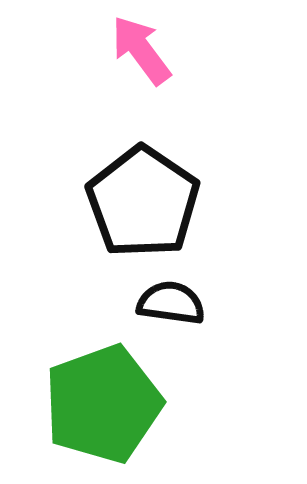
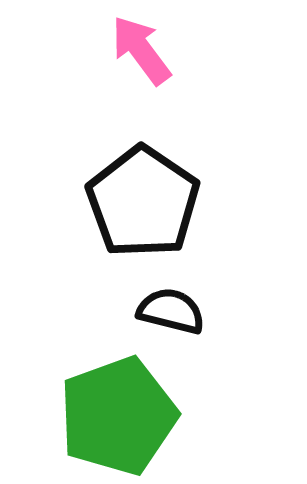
black semicircle: moved 8 px down; rotated 6 degrees clockwise
green pentagon: moved 15 px right, 12 px down
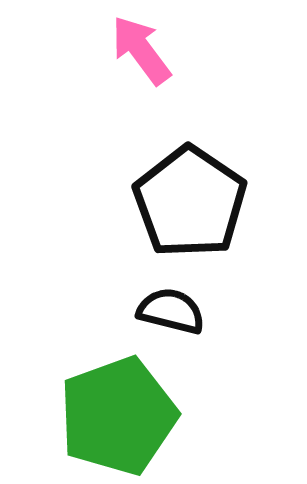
black pentagon: moved 47 px right
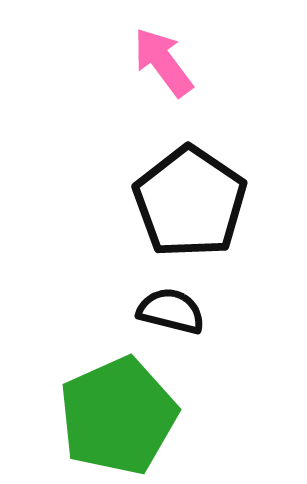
pink arrow: moved 22 px right, 12 px down
green pentagon: rotated 4 degrees counterclockwise
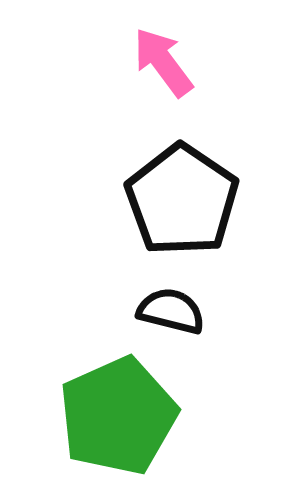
black pentagon: moved 8 px left, 2 px up
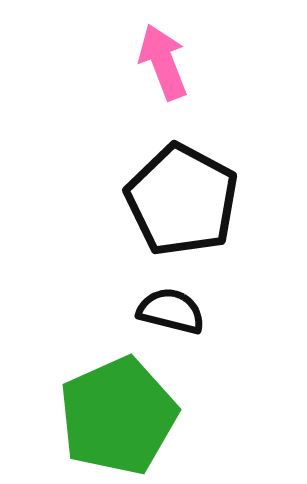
pink arrow: rotated 16 degrees clockwise
black pentagon: rotated 6 degrees counterclockwise
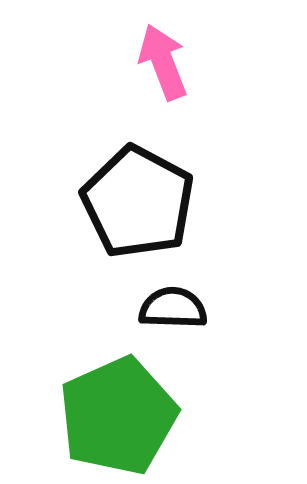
black pentagon: moved 44 px left, 2 px down
black semicircle: moved 2 px right, 3 px up; rotated 12 degrees counterclockwise
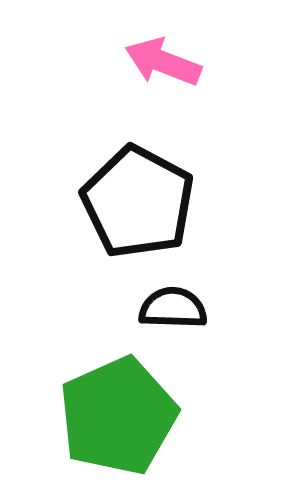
pink arrow: rotated 48 degrees counterclockwise
